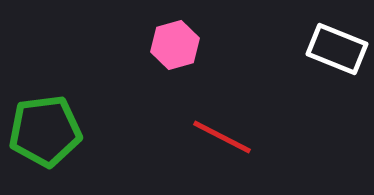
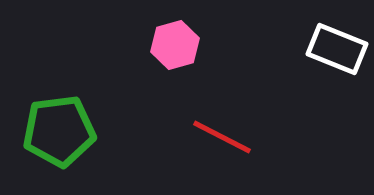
green pentagon: moved 14 px right
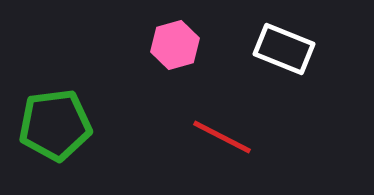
white rectangle: moved 53 px left
green pentagon: moved 4 px left, 6 px up
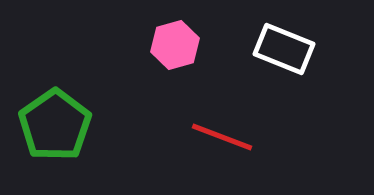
green pentagon: rotated 28 degrees counterclockwise
red line: rotated 6 degrees counterclockwise
